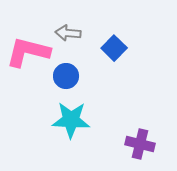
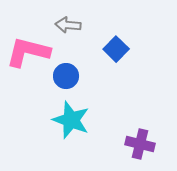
gray arrow: moved 8 px up
blue square: moved 2 px right, 1 px down
cyan star: rotated 18 degrees clockwise
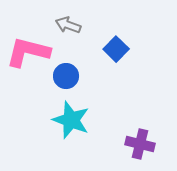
gray arrow: rotated 15 degrees clockwise
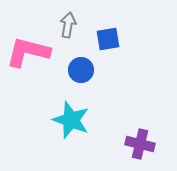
gray arrow: rotated 80 degrees clockwise
blue square: moved 8 px left, 10 px up; rotated 35 degrees clockwise
blue circle: moved 15 px right, 6 px up
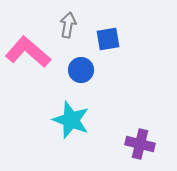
pink L-shape: rotated 27 degrees clockwise
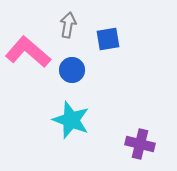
blue circle: moved 9 px left
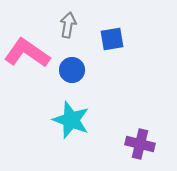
blue square: moved 4 px right
pink L-shape: moved 1 px left, 1 px down; rotated 6 degrees counterclockwise
